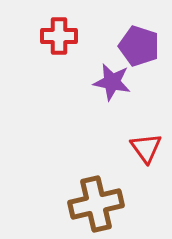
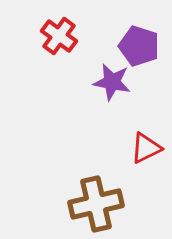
red cross: rotated 36 degrees clockwise
red triangle: rotated 40 degrees clockwise
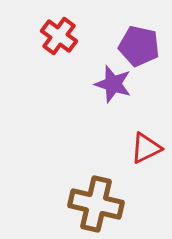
purple pentagon: rotated 6 degrees counterclockwise
purple star: moved 1 px right, 2 px down; rotated 6 degrees clockwise
brown cross: rotated 26 degrees clockwise
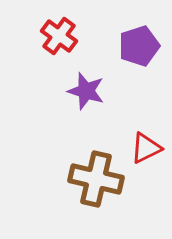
purple pentagon: rotated 30 degrees counterclockwise
purple star: moved 27 px left, 7 px down
brown cross: moved 25 px up
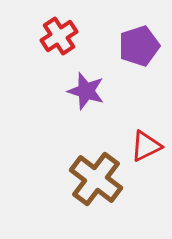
red cross: rotated 21 degrees clockwise
red triangle: moved 2 px up
brown cross: rotated 24 degrees clockwise
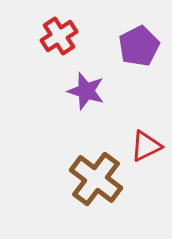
purple pentagon: rotated 9 degrees counterclockwise
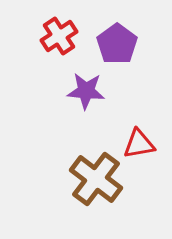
purple pentagon: moved 22 px left, 2 px up; rotated 9 degrees counterclockwise
purple star: rotated 12 degrees counterclockwise
red triangle: moved 7 px left, 2 px up; rotated 16 degrees clockwise
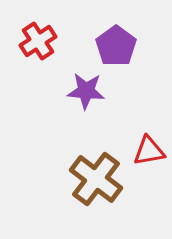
red cross: moved 21 px left, 5 px down
purple pentagon: moved 1 px left, 2 px down
red triangle: moved 10 px right, 7 px down
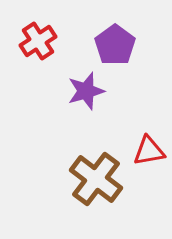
purple pentagon: moved 1 px left, 1 px up
purple star: rotated 21 degrees counterclockwise
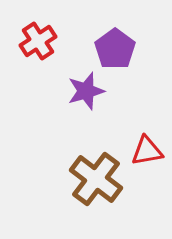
purple pentagon: moved 4 px down
red triangle: moved 2 px left
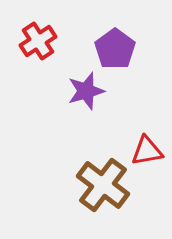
brown cross: moved 7 px right, 6 px down
